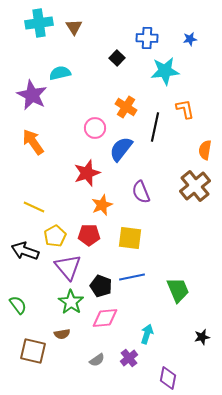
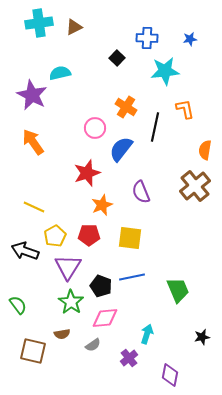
brown triangle: rotated 36 degrees clockwise
purple triangle: rotated 12 degrees clockwise
gray semicircle: moved 4 px left, 15 px up
purple diamond: moved 2 px right, 3 px up
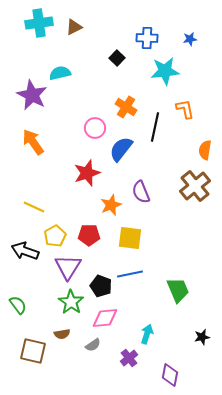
orange star: moved 9 px right
blue line: moved 2 px left, 3 px up
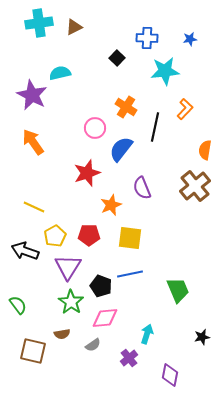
orange L-shape: rotated 55 degrees clockwise
purple semicircle: moved 1 px right, 4 px up
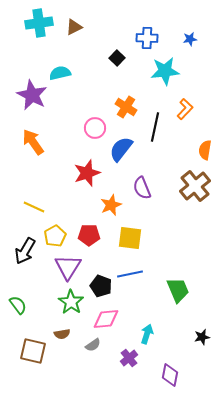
black arrow: rotated 80 degrees counterclockwise
pink diamond: moved 1 px right, 1 px down
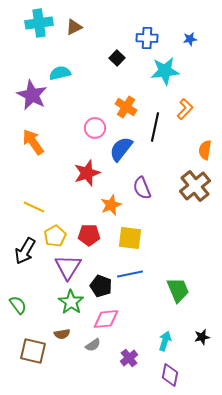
cyan arrow: moved 18 px right, 7 px down
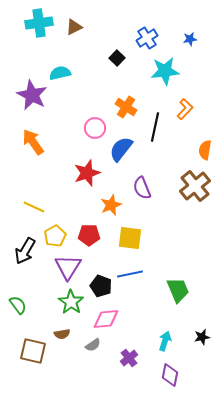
blue cross: rotated 35 degrees counterclockwise
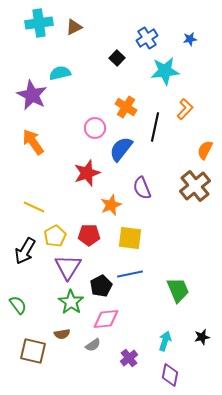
orange semicircle: rotated 18 degrees clockwise
black pentagon: rotated 25 degrees clockwise
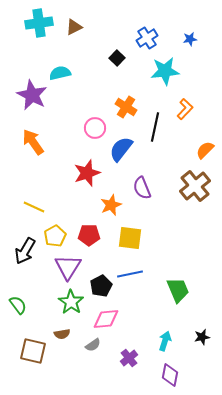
orange semicircle: rotated 18 degrees clockwise
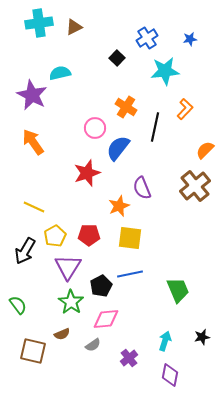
blue semicircle: moved 3 px left, 1 px up
orange star: moved 8 px right, 1 px down
brown semicircle: rotated 14 degrees counterclockwise
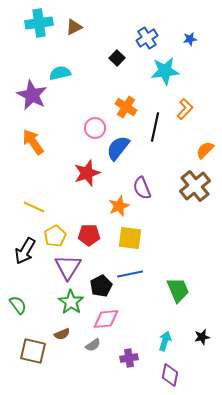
purple cross: rotated 30 degrees clockwise
